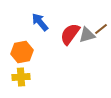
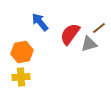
brown line: moved 2 px left, 1 px up
gray triangle: moved 2 px right, 9 px down
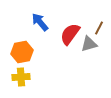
brown line: rotated 24 degrees counterclockwise
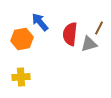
red semicircle: rotated 30 degrees counterclockwise
orange hexagon: moved 13 px up
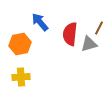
orange hexagon: moved 2 px left, 5 px down
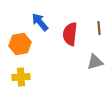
brown line: rotated 32 degrees counterclockwise
gray triangle: moved 6 px right, 18 px down
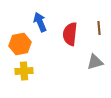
blue arrow: rotated 18 degrees clockwise
yellow cross: moved 3 px right, 6 px up
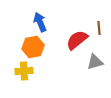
red semicircle: moved 7 px right, 6 px down; rotated 45 degrees clockwise
orange hexagon: moved 13 px right, 3 px down
